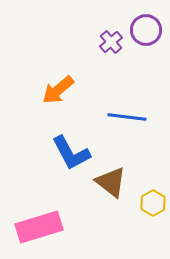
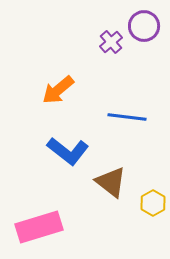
purple circle: moved 2 px left, 4 px up
blue L-shape: moved 3 px left, 2 px up; rotated 24 degrees counterclockwise
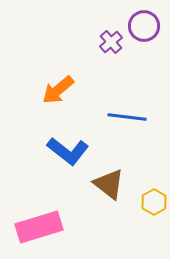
brown triangle: moved 2 px left, 2 px down
yellow hexagon: moved 1 px right, 1 px up
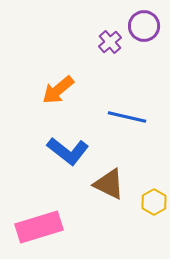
purple cross: moved 1 px left
blue line: rotated 6 degrees clockwise
brown triangle: rotated 12 degrees counterclockwise
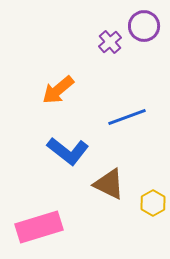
blue line: rotated 33 degrees counterclockwise
yellow hexagon: moved 1 px left, 1 px down
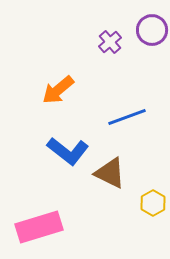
purple circle: moved 8 px right, 4 px down
brown triangle: moved 1 px right, 11 px up
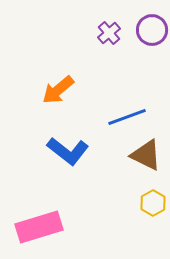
purple cross: moved 1 px left, 9 px up
brown triangle: moved 36 px right, 18 px up
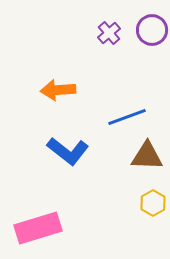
orange arrow: rotated 36 degrees clockwise
brown triangle: moved 1 px right, 1 px down; rotated 24 degrees counterclockwise
pink rectangle: moved 1 px left, 1 px down
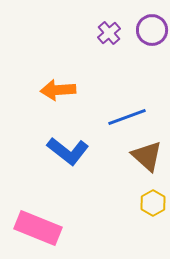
brown triangle: rotated 40 degrees clockwise
pink rectangle: rotated 39 degrees clockwise
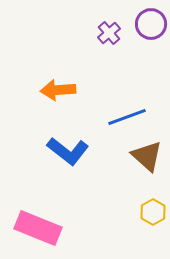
purple circle: moved 1 px left, 6 px up
yellow hexagon: moved 9 px down
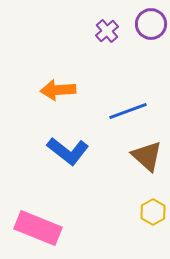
purple cross: moved 2 px left, 2 px up
blue line: moved 1 px right, 6 px up
